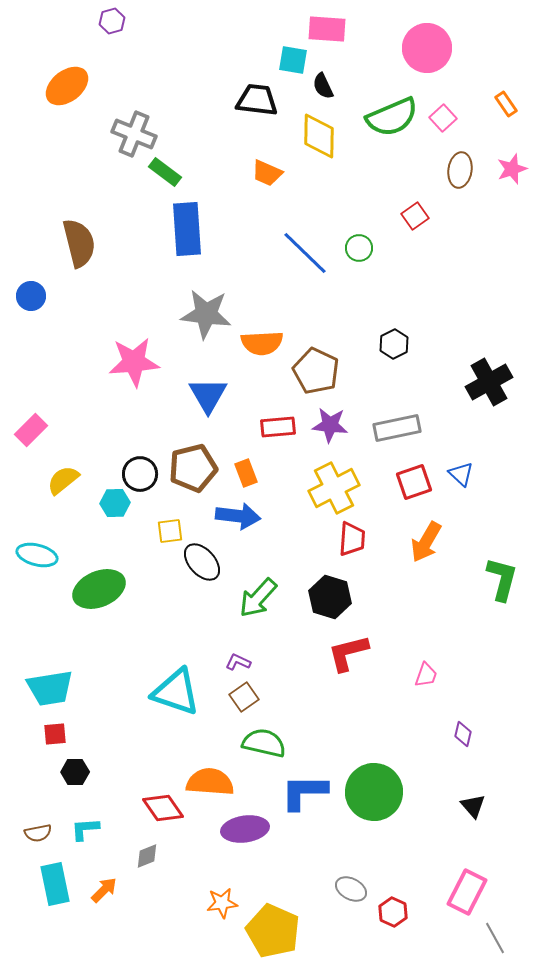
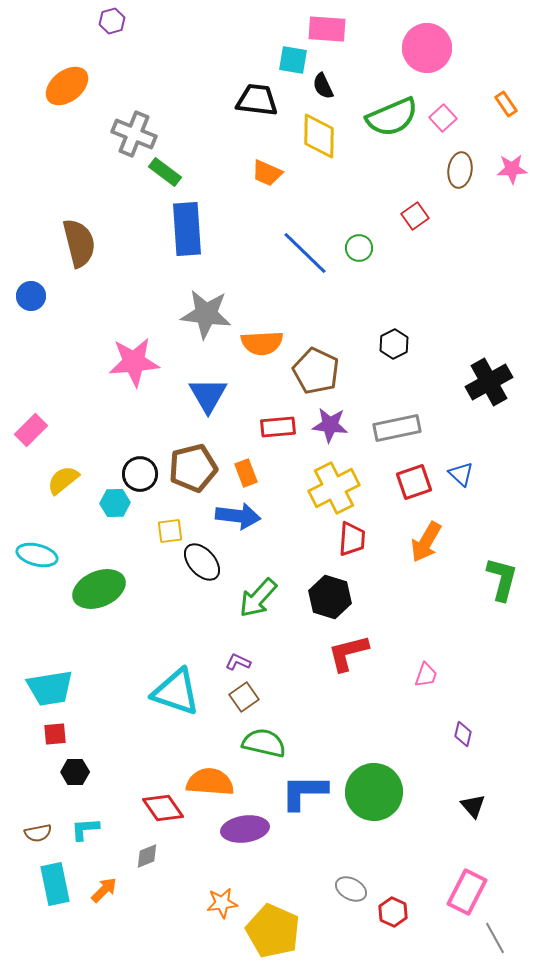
pink star at (512, 169): rotated 16 degrees clockwise
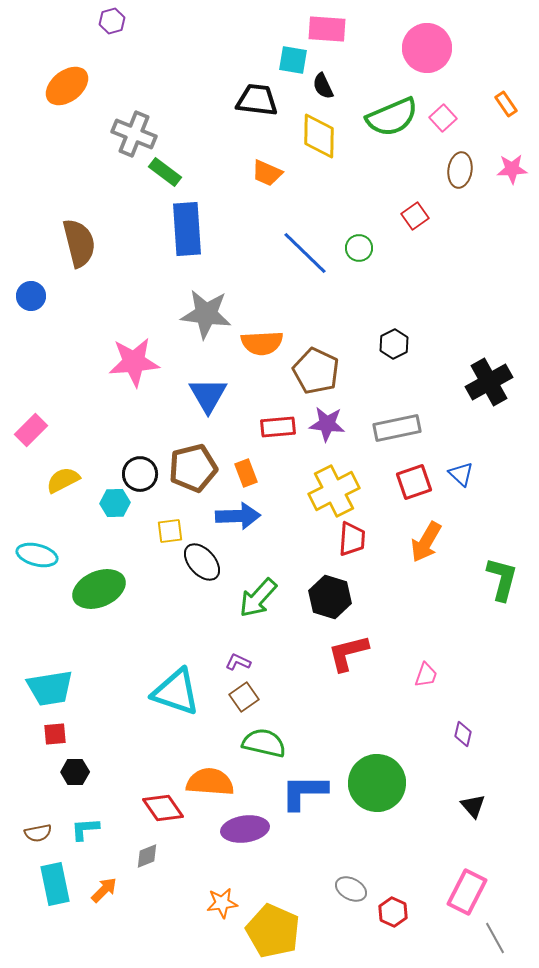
purple star at (330, 425): moved 3 px left, 1 px up
yellow semicircle at (63, 480): rotated 12 degrees clockwise
yellow cross at (334, 488): moved 3 px down
blue arrow at (238, 516): rotated 9 degrees counterclockwise
green circle at (374, 792): moved 3 px right, 9 px up
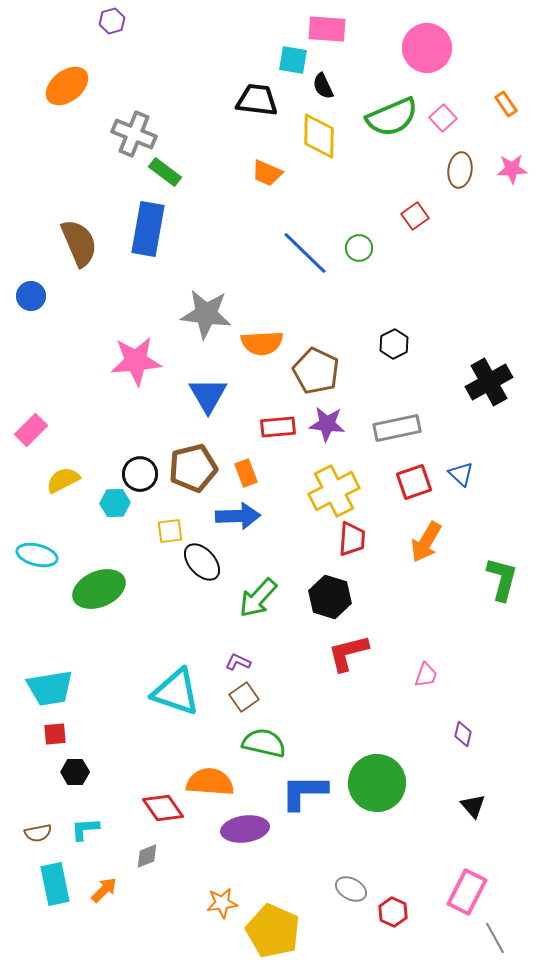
blue rectangle at (187, 229): moved 39 px left; rotated 14 degrees clockwise
brown semicircle at (79, 243): rotated 9 degrees counterclockwise
pink star at (134, 362): moved 2 px right, 1 px up
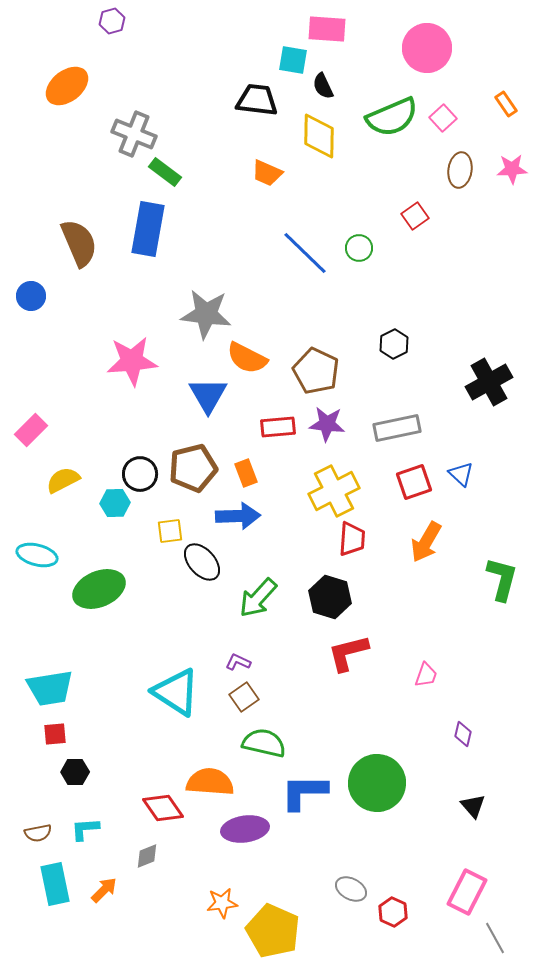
orange semicircle at (262, 343): moved 15 px left, 15 px down; rotated 30 degrees clockwise
pink star at (136, 361): moved 4 px left
cyan triangle at (176, 692): rotated 14 degrees clockwise
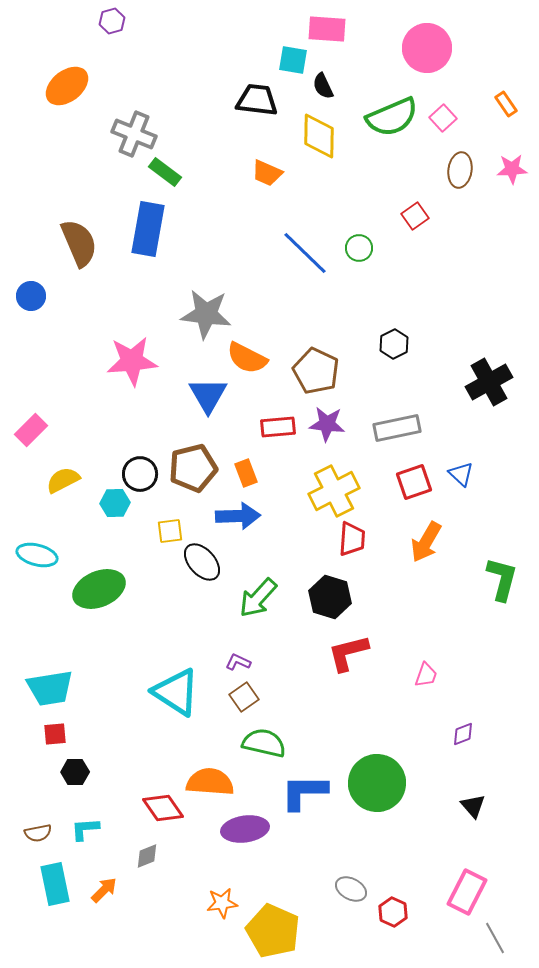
purple diamond at (463, 734): rotated 55 degrees clockwise
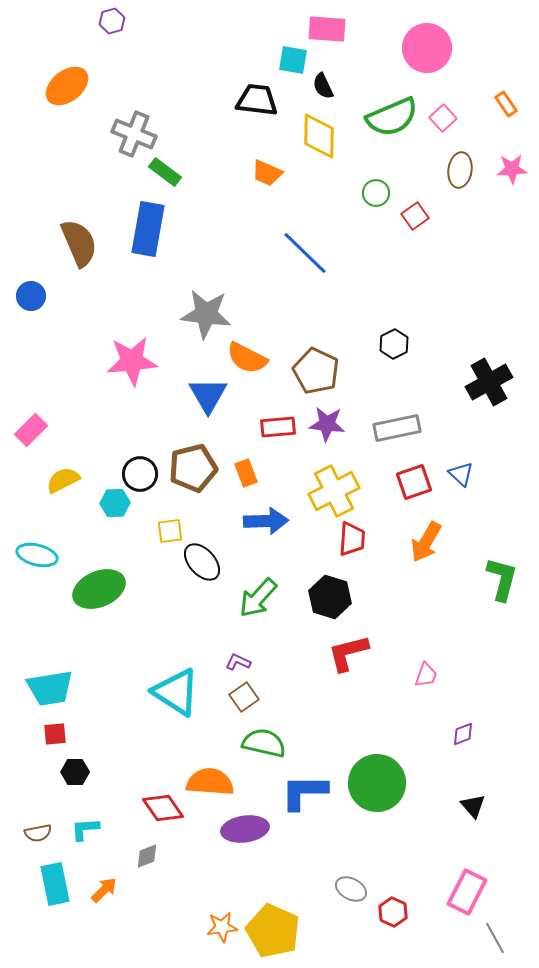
green circle at (359, 248): moved 17 px right, 55 px up
blue arrow at (238, 516): moved 28 px right, 5 px down
orange star at (222, 903): moved 24 px down
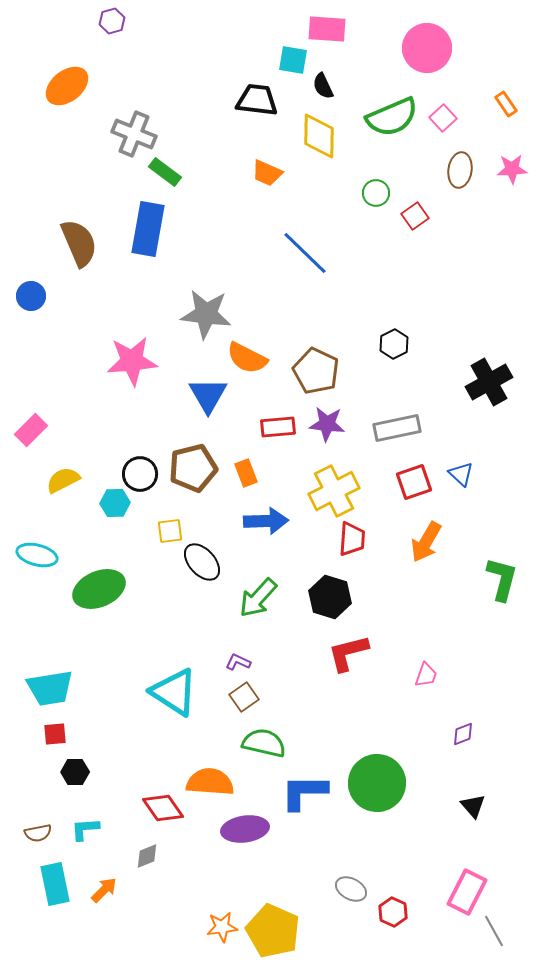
cyan triangle at (176, 692): moved 2 px left
gray line at (495, 938): moved 1 px left, 7 px up
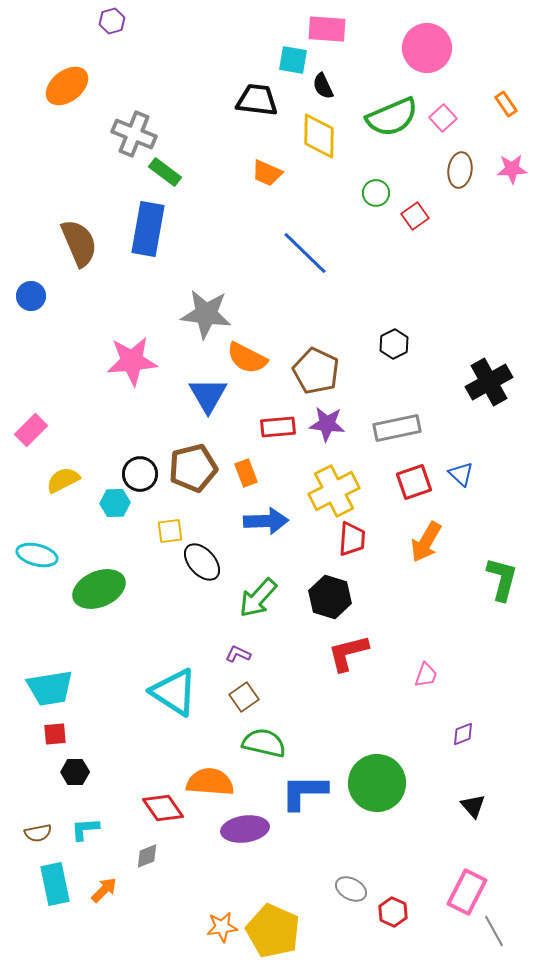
purple L-shape at (238, 662): moved 8 px up
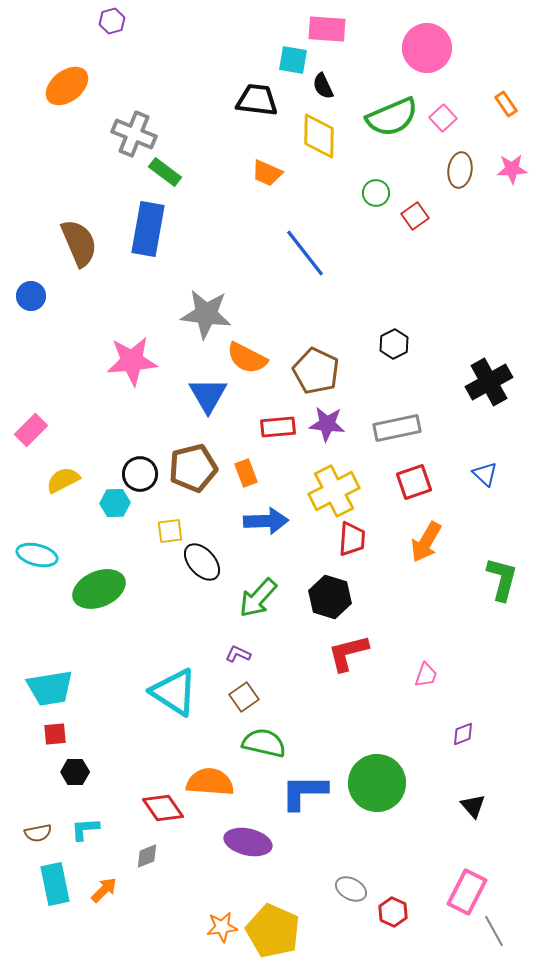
blue line at (305, 253): rotated 8 degrees clockwise
blue triangle at (461, 474): moved 24 px right
purple ellipse at (245, 829): moved 3 px right, 13 px down; rotated 21 degrees clockwise
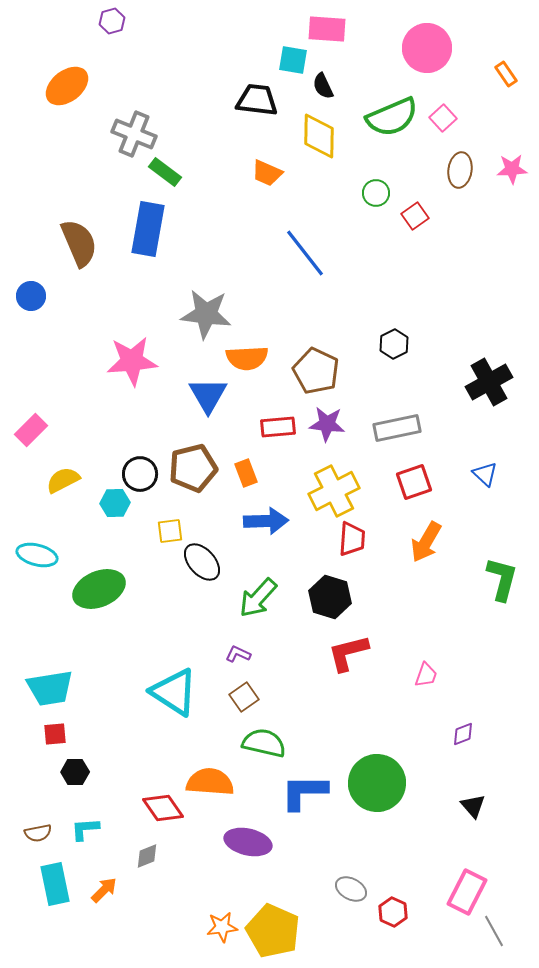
orange rectangle at (506, 104): moved 30 px up
orange semicircle at (247, 358): rotated 30 degrees counterclockwise
